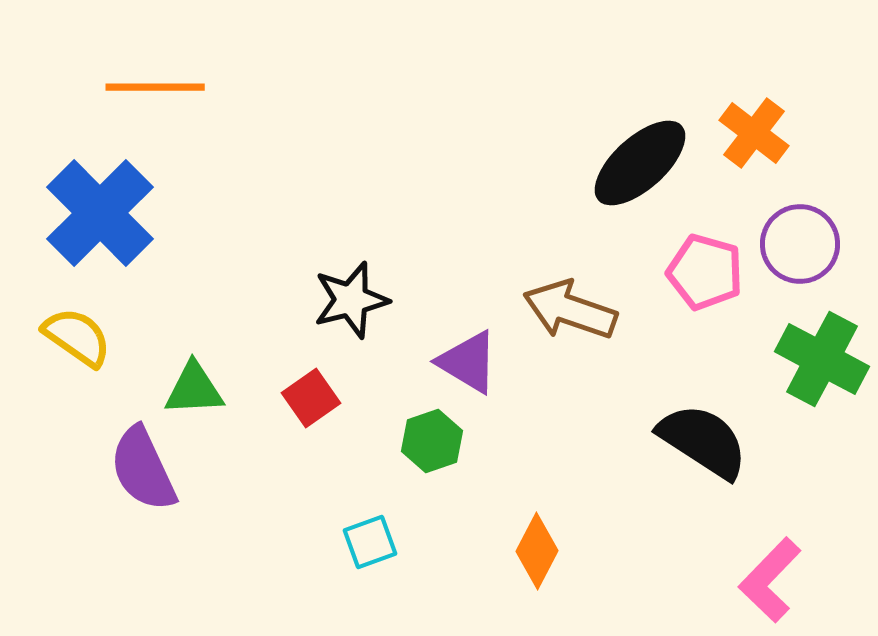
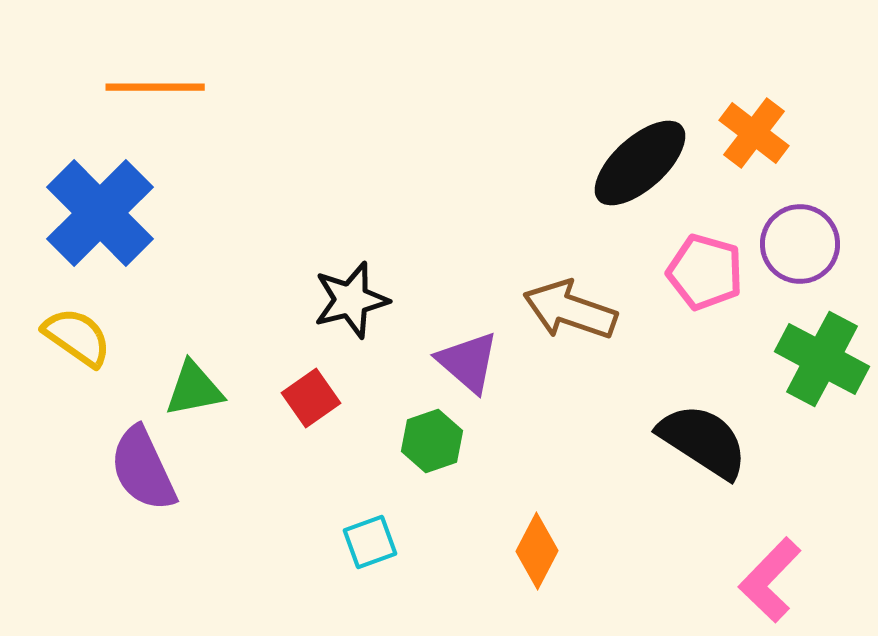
purple triangle: rotated 10 degrees clockwise
green triangle: rotated 8 degrees counterclockwise
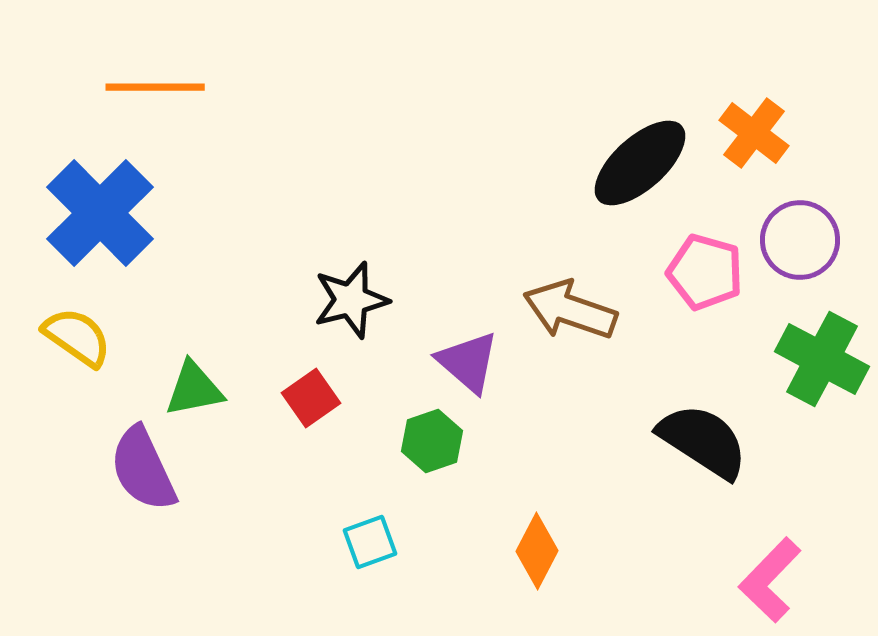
purple circle: moved 4 px up
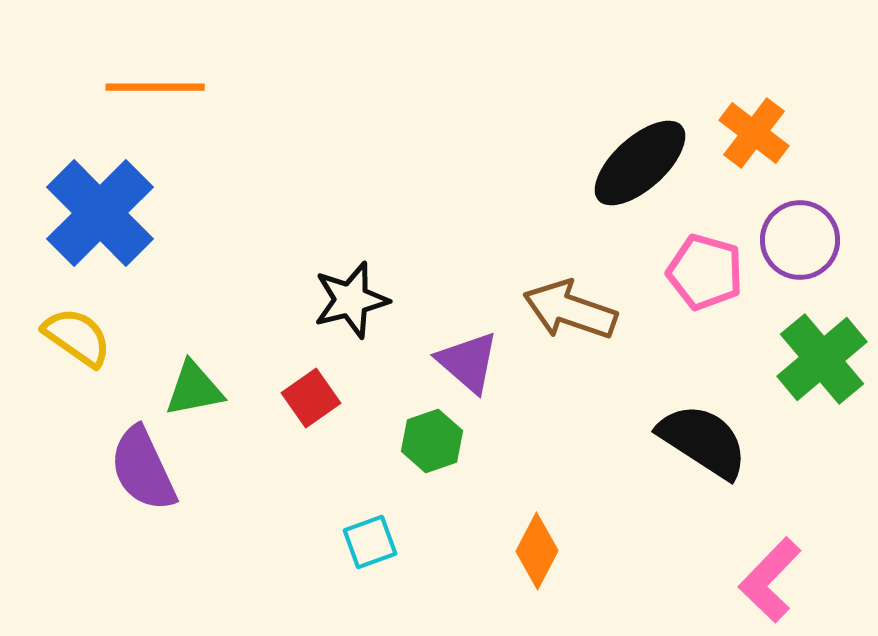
green cross: rotated 22 degrees clockwise
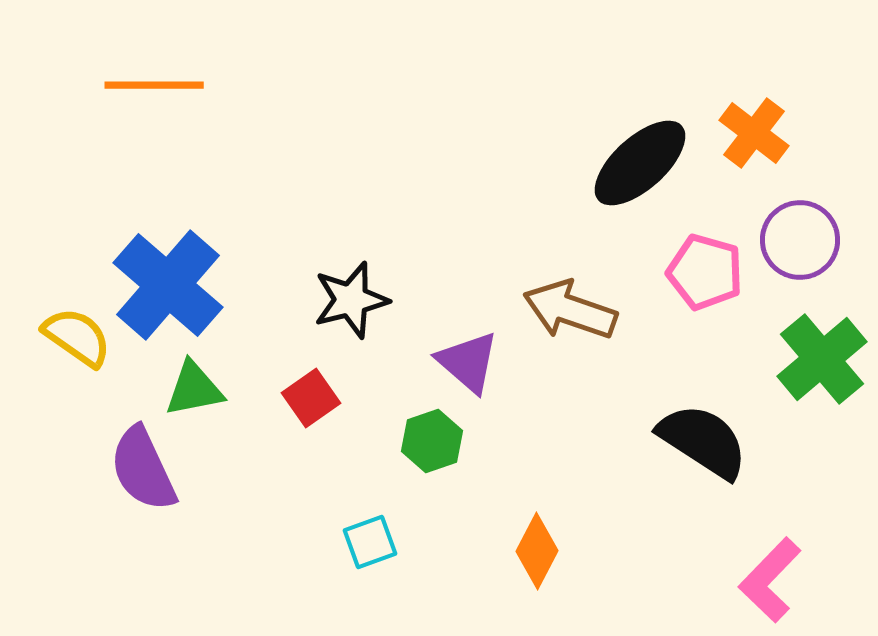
orange line: moved 1 px left, 2 px up
blue cross: moved 68 px right, 72 px down; rotated 4 degrees counterclockwise
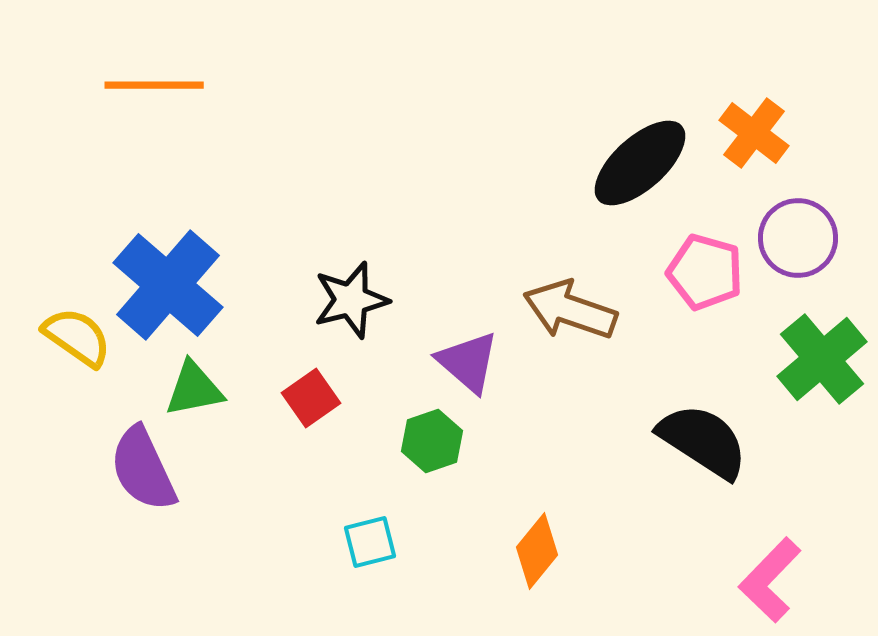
purple circle: moved 2 px left, 2 px up
cyan square: rotated 6 degrees clockwise
orange diamond: rotated 12 degrees clockwise
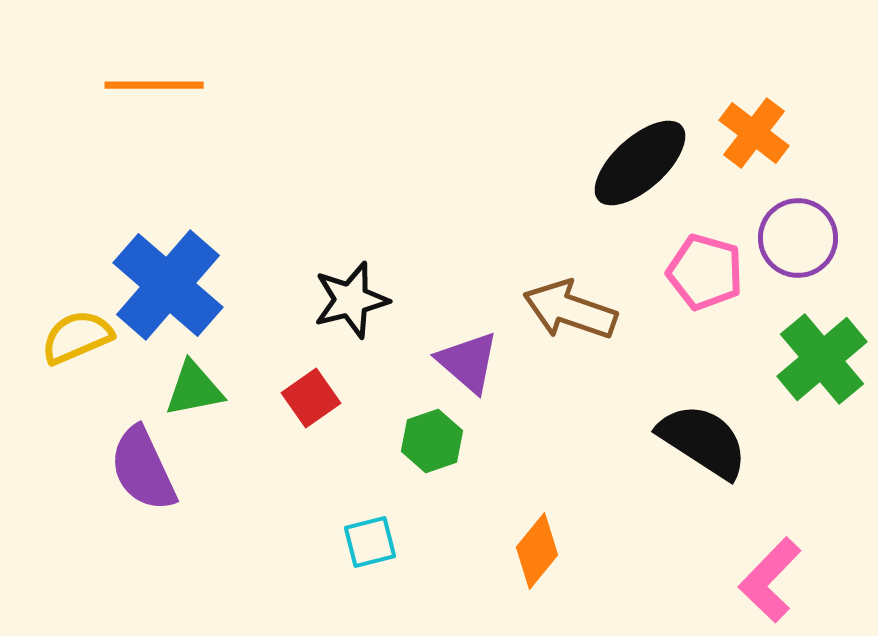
yellow semicircle: rotated 58 degrees counterclockwise
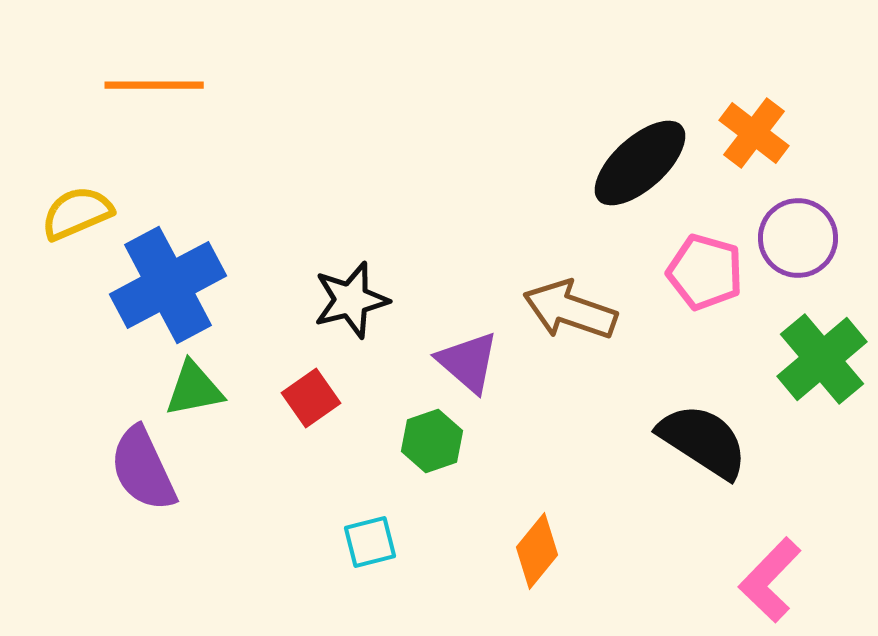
blue cross: rotated 21 degrees clockwise
yellow semicircle: moved 124 px up
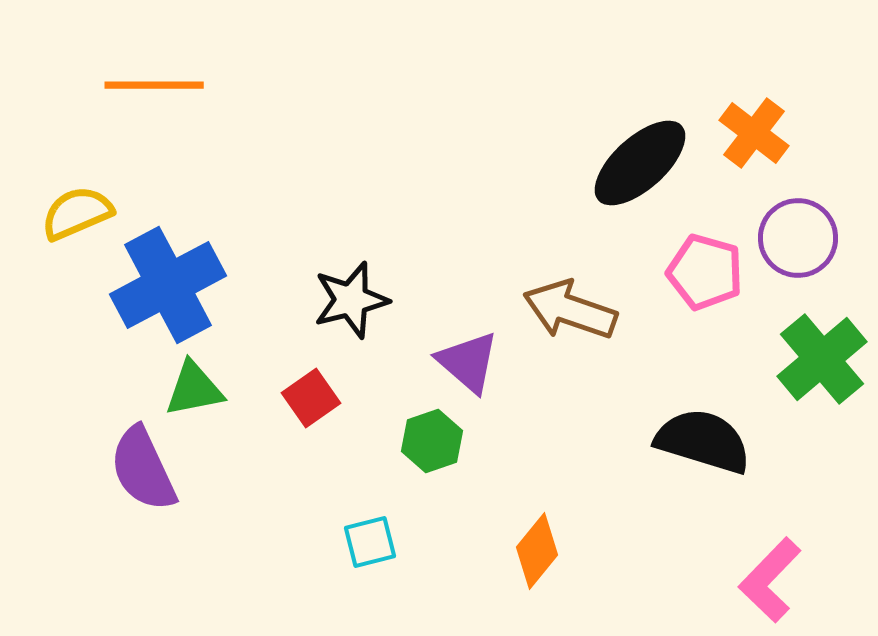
black semicircle: rotated 16 degrees counterclockwise
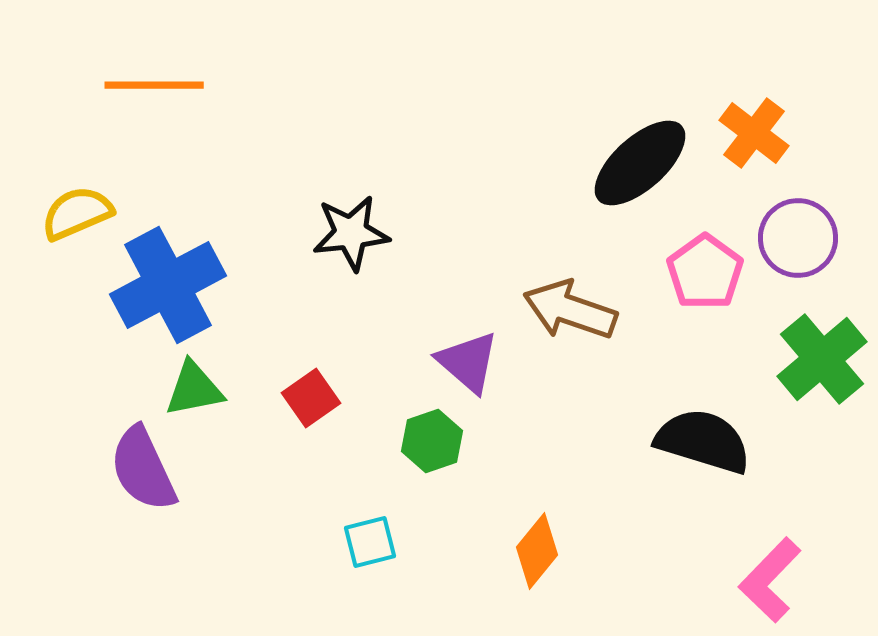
pink pentagon: rotated 20 degrees clockwise
black star: moved 67 px up; rotated 8 degrees clockwise
